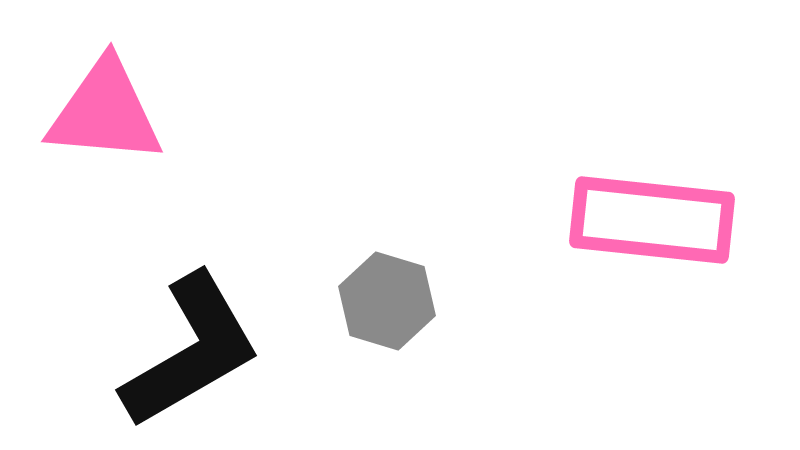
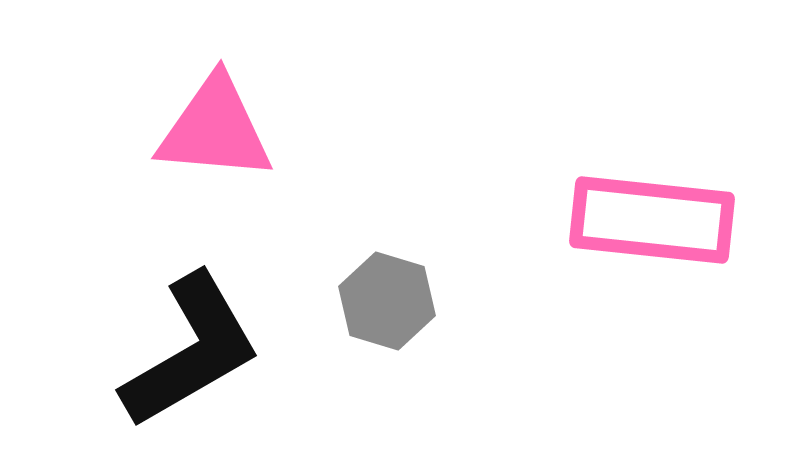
pink triangle: moved 110 px right, 17 px down
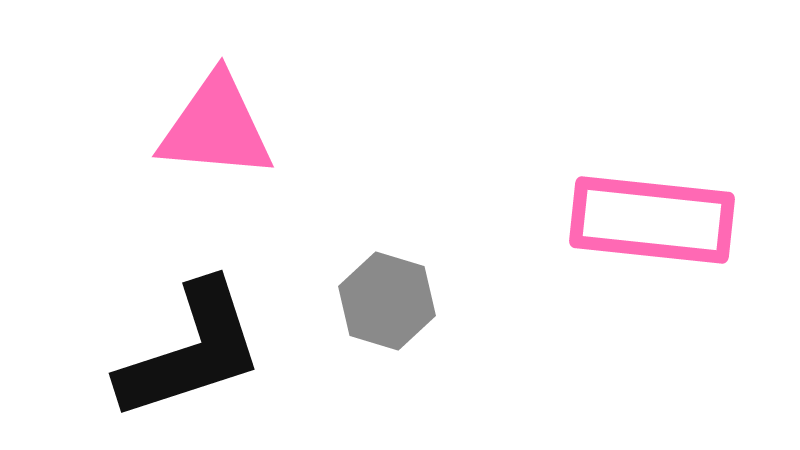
pink triangle: moved 1 px right, 2 px up
black L-shape: rotated 12 degrees clockwise
